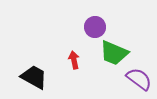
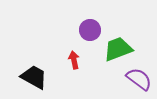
purple circle: moved 5 px left, 3 px down
green trapezoid: moved 4 px right, 4 px up; rotated 136 degrees clockwise
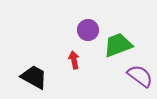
purple circle: moved 2 px left
green trapezoid: moved 4 px up
purple semicircle: moved 1 px right, 3 px up
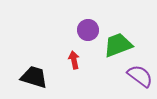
black trapezoid: rotated 12 degrees counterclockwise
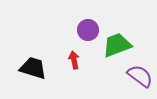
green trapezoid: moved 1 px left
black trapezoid: moved 1 px left, 9 px up
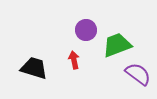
purple circle: moved 2 px left
black trapezoid: moved 1 px right
purple semicircle: moved 2 px left, 2 px up
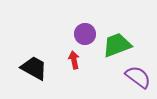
purple circle: moved 1 px left, 4 px down
black trapezoid: rotated 12 degrees clockwise
purple semicircle: moved 3 px down
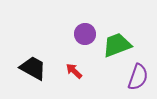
red arrow: moved 11 px down; rotated 36 degrees counterclockwise
black trapezoid: moved 1 px left
purple semicircle: rotated 72 degrees clockwise
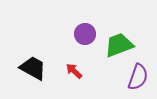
green trapezoid: moved 2 px right
